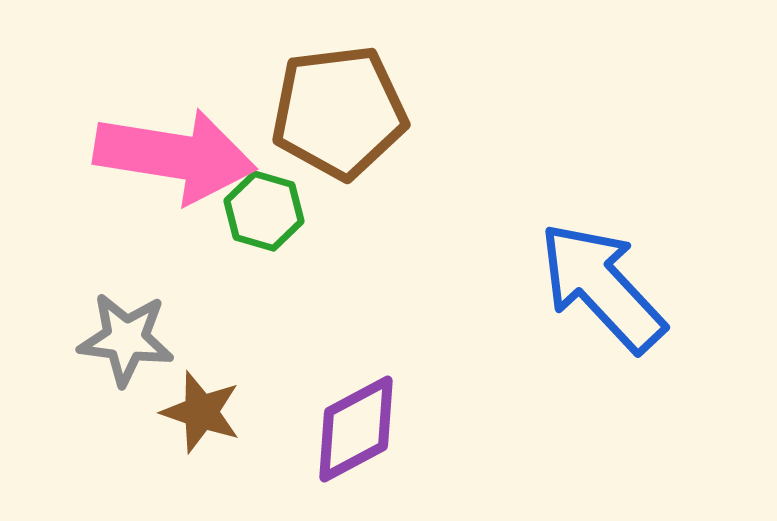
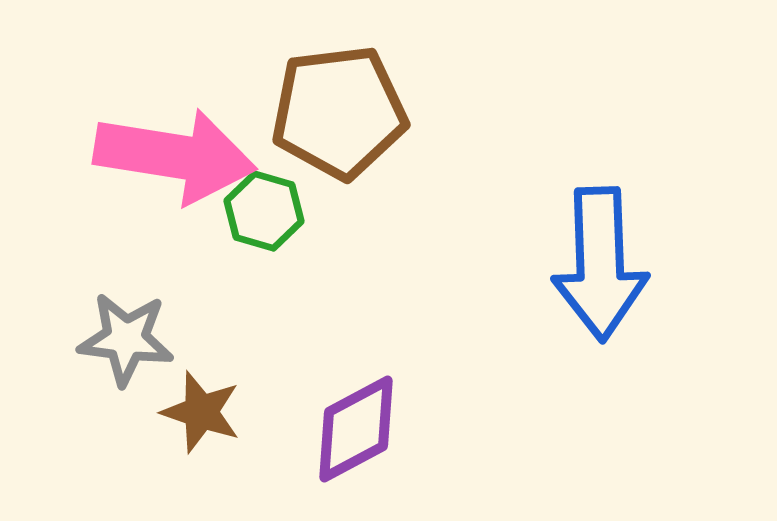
blue arrow: moved 2 px left, 23 px up; rotated 139 degrees counterclockwise
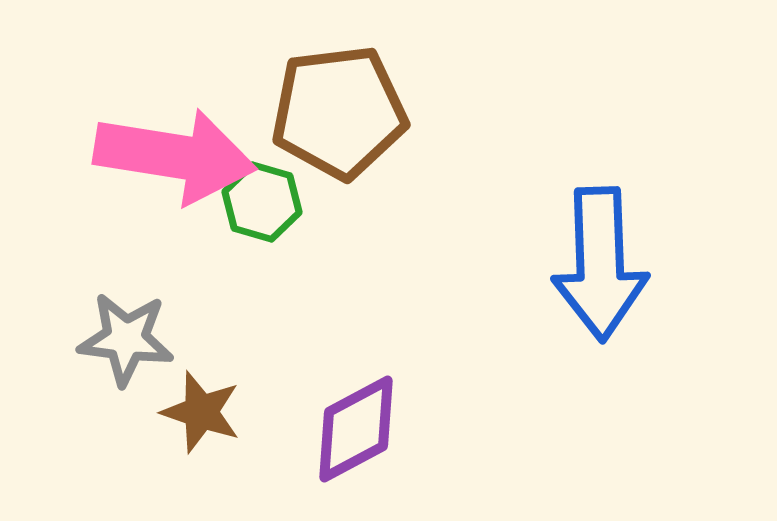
green hexagon: moved 2 px left, 9 px up
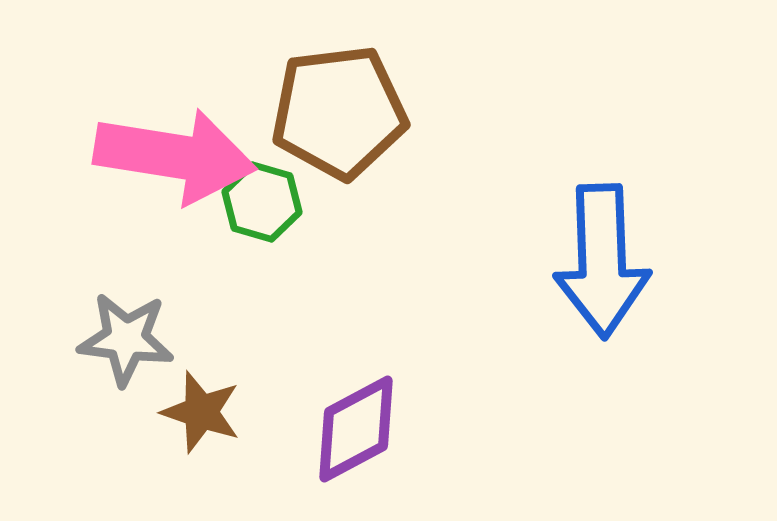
blue arrow: moved 2 px right, 3 px up
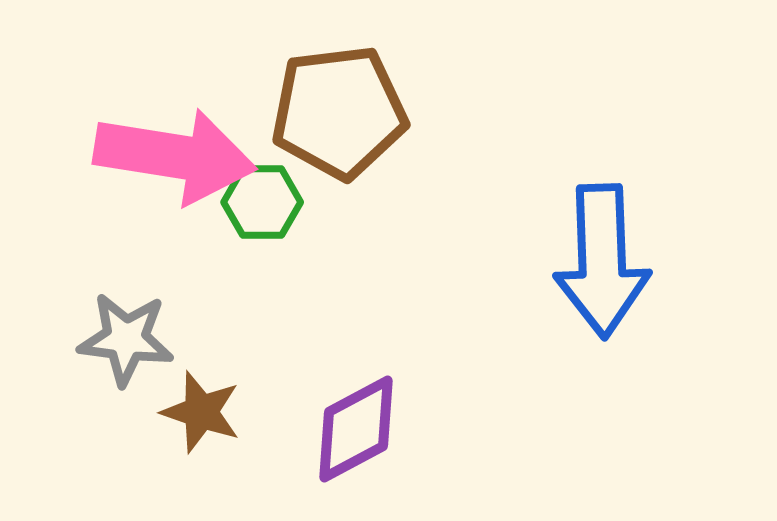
green hexagon: rotated 16 degrees counterclockwise
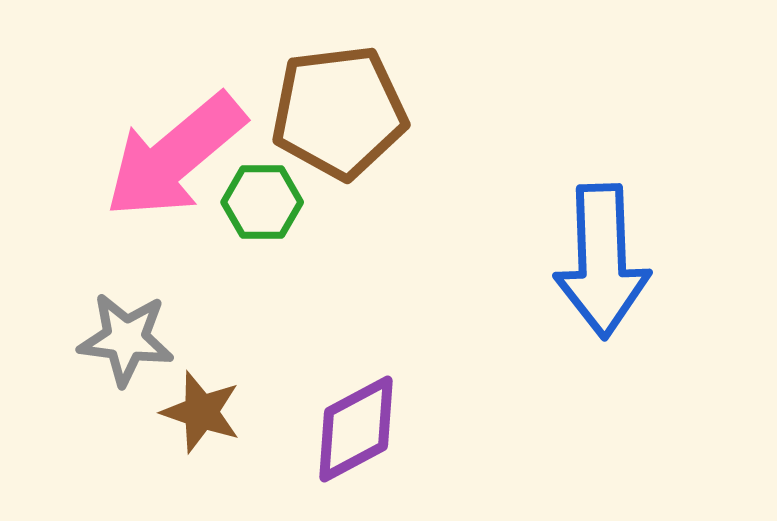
pink arrow: rotated 131 degrees clockwise
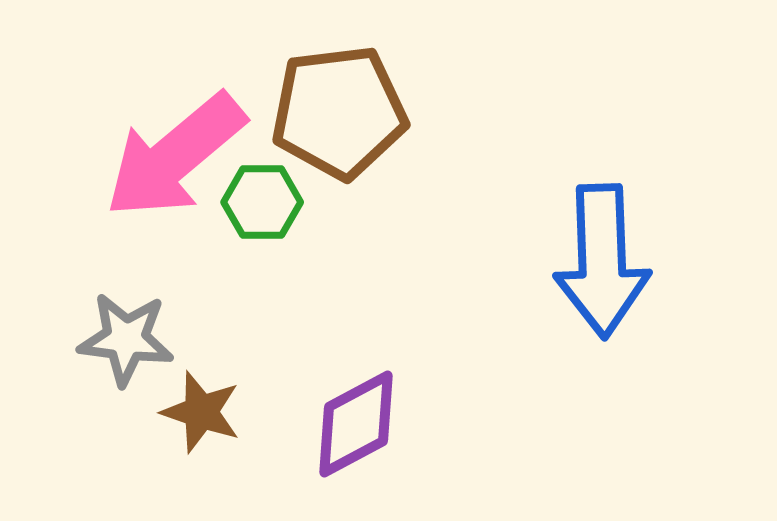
purple diamond: moved 5 px up
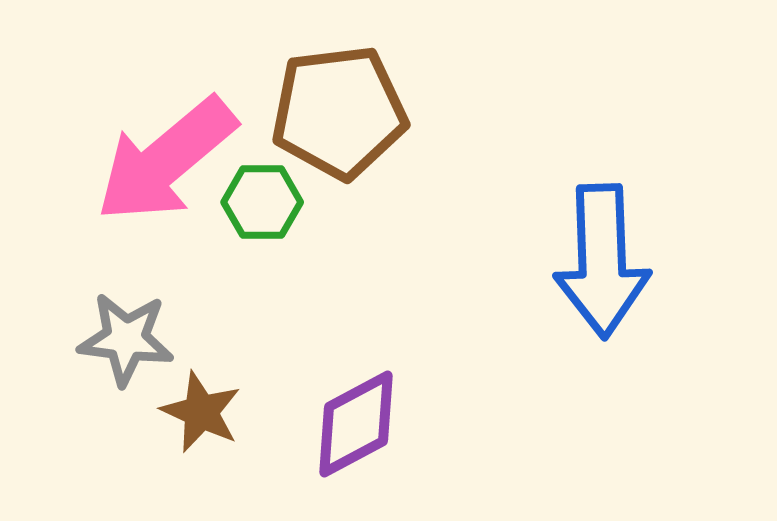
pink arrow: moved 9 px left, 4 px down
brown star: rotated 6 degrees clockwise
